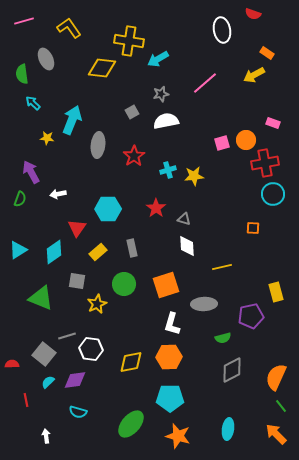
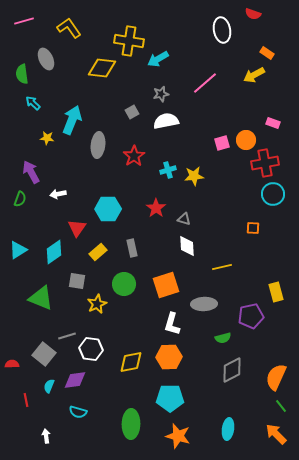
cyan semicircle at (48, 382): moved 1 px right, 4 px down; rotated 24 degrees counterclockwise
green ellipse at (131, 424): rotated 40 degrees counterclockwise
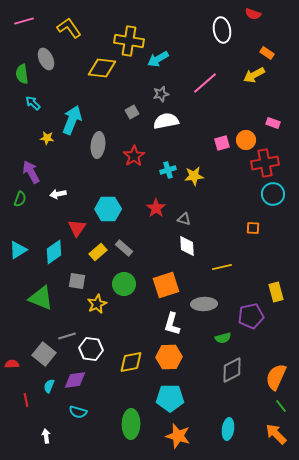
gray rectangle at (132, 248): moved 8 px left; rotated 36 degrees counterclockwise
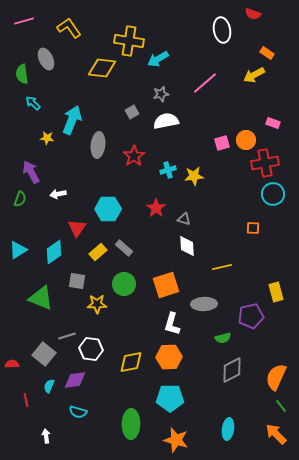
yellow star at (97, 304): rotated 24 degrees clockwise
orange star at (178, 436): moved 2 px left, 4 px down
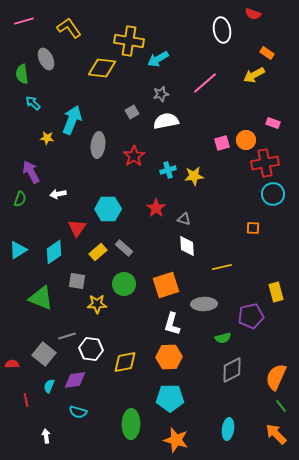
yellow diamond at (131, 362): moved 6 px left
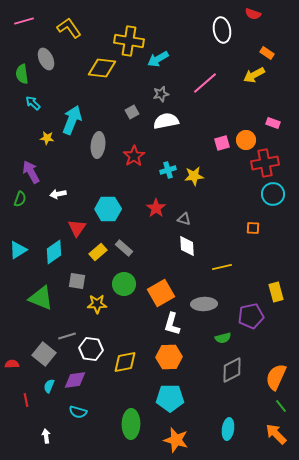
orange square at (166, 285): moved 5 px left, 8 px down; rotated 12 degrees counterclockwise
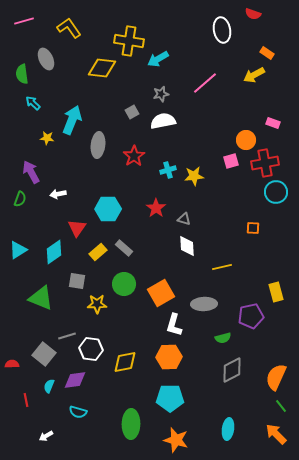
white semicircle at (166, 121): moved 3 px left
pink square at (222, 143): moved 9 px right, 18 px down
cyan circle at (273, 194): moved 3 px right, 2 px up
white L-shape at (172, 324): moved 2 px right, 1 px down
white arrow at (46, 436): rotated 112 degrees counterclockwise
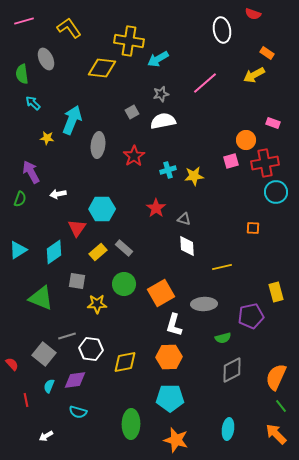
cyan hexagon at (108, 209): moved 6 px left
red semicircle at (12, 364): rotated 48 degrees clockwise
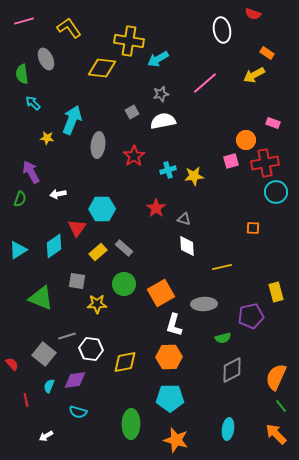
cyan diamond at (54, 252): moved 6 px up
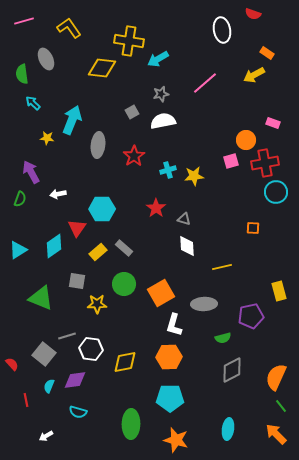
yellow rectangle at (276, 292): moved 3 px right, 1 px up
